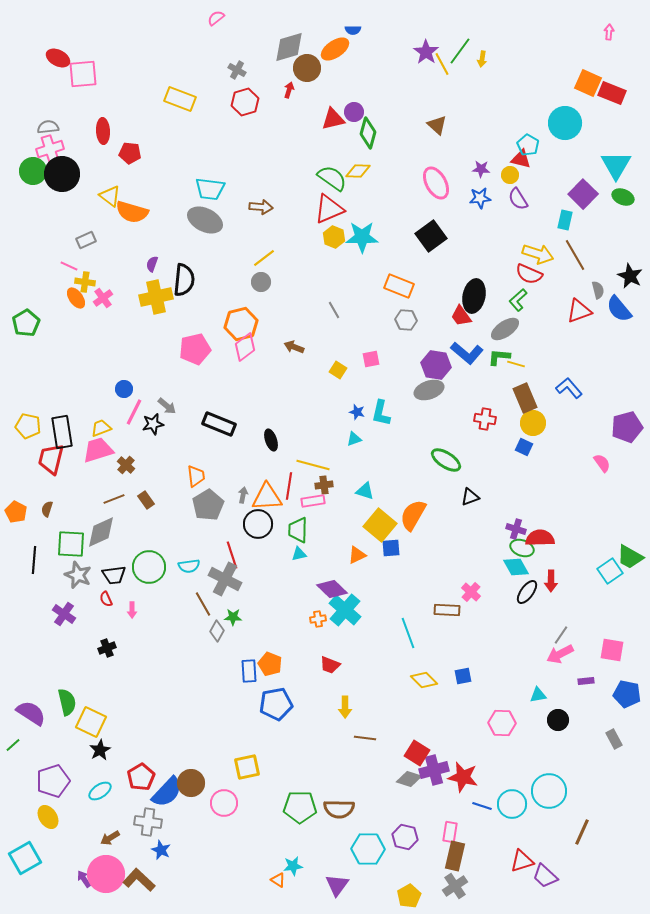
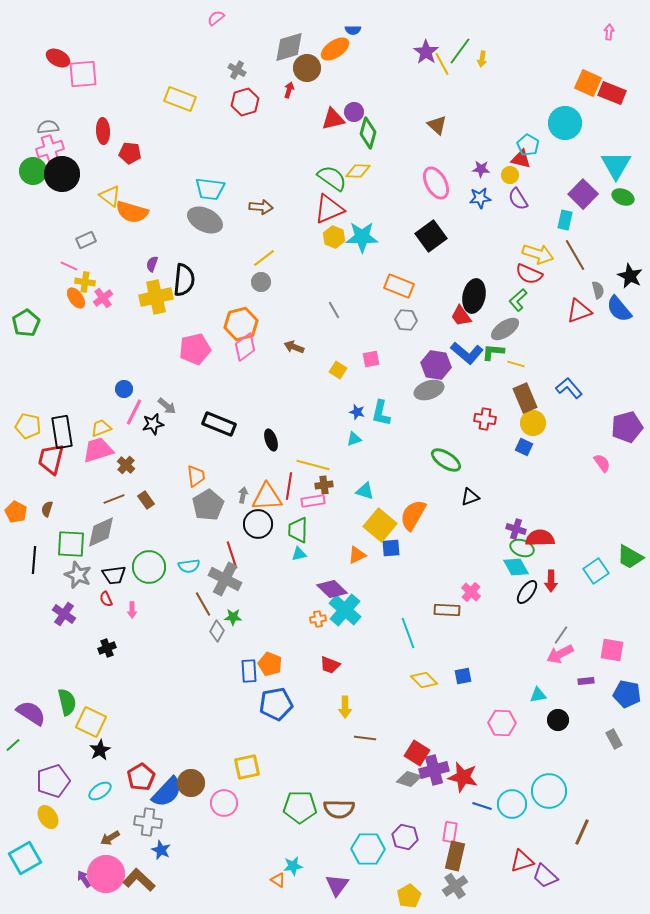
green L-shape at (499, 357): moved 6 px left, 5 px up
cyan square at (610, 571): moved 14 px left
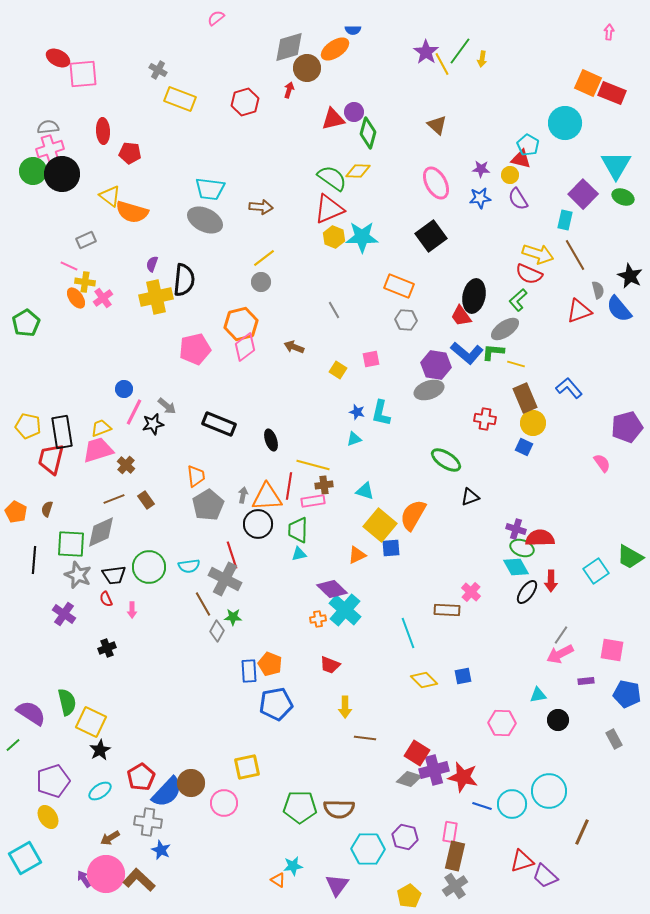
gray cross at (237, 70): moved 79 px left
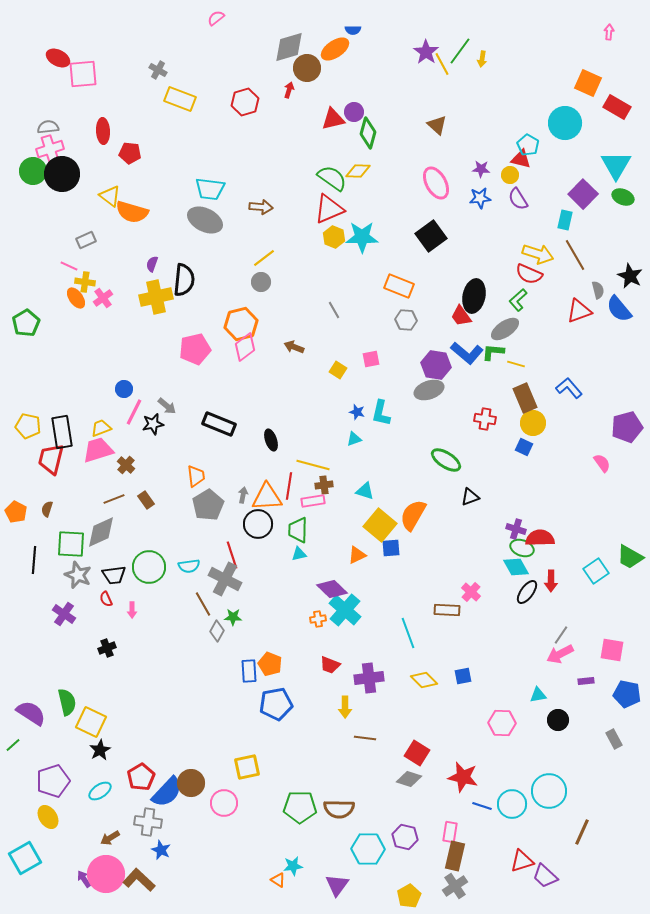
red rectangle at (612, 93): moved 5 px right, 14 px down; rotated 8 degrees clockwise
purple cross at (434, 770): moved 65 px left, 92 px up; rotated 8 degrees clockwise
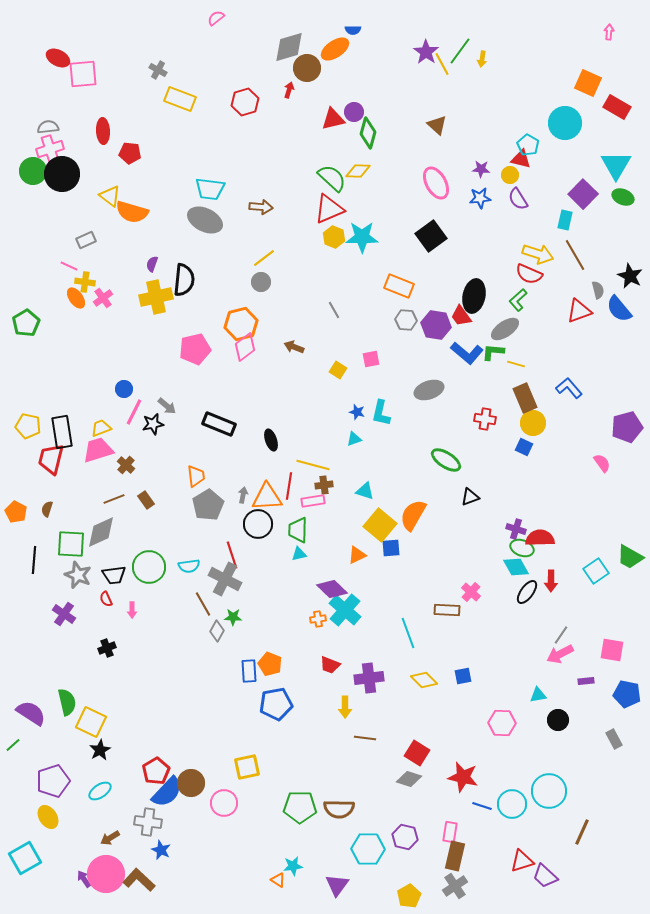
green semicircle at (332, 178): rotated 8 degrees clockwise
purple hexagon at (436, 365): moved 40 px up
red pentagon at (141, 777): moved 15 px right, 6 px up
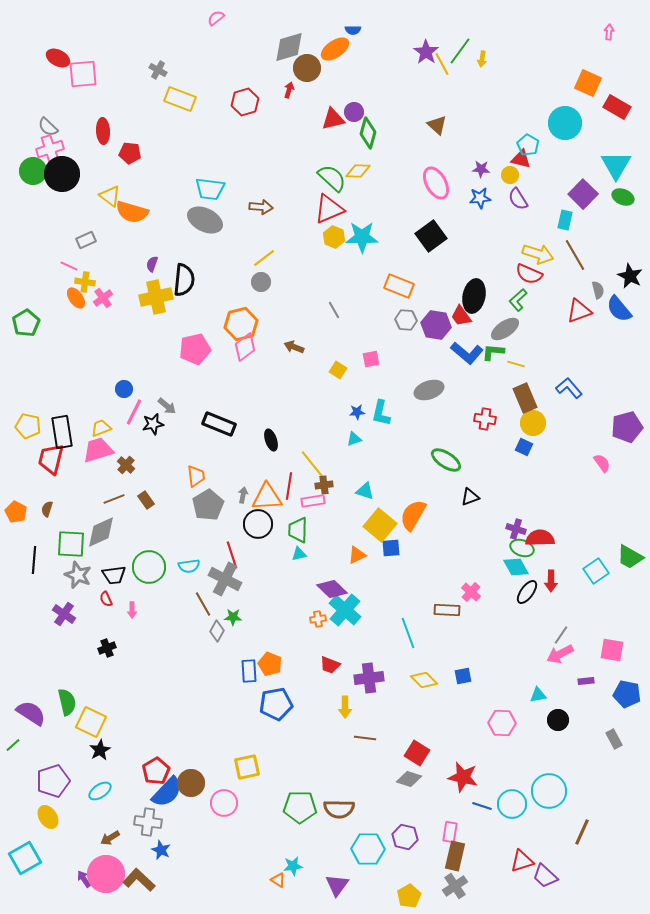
gray semicircle at (48, 127): rotated 130 degrees counterclockwise
blue star at (357, 412): rotated 21 degrees counterclockwise
yellow line at (313, 465): rotated 36 degrees clockwise
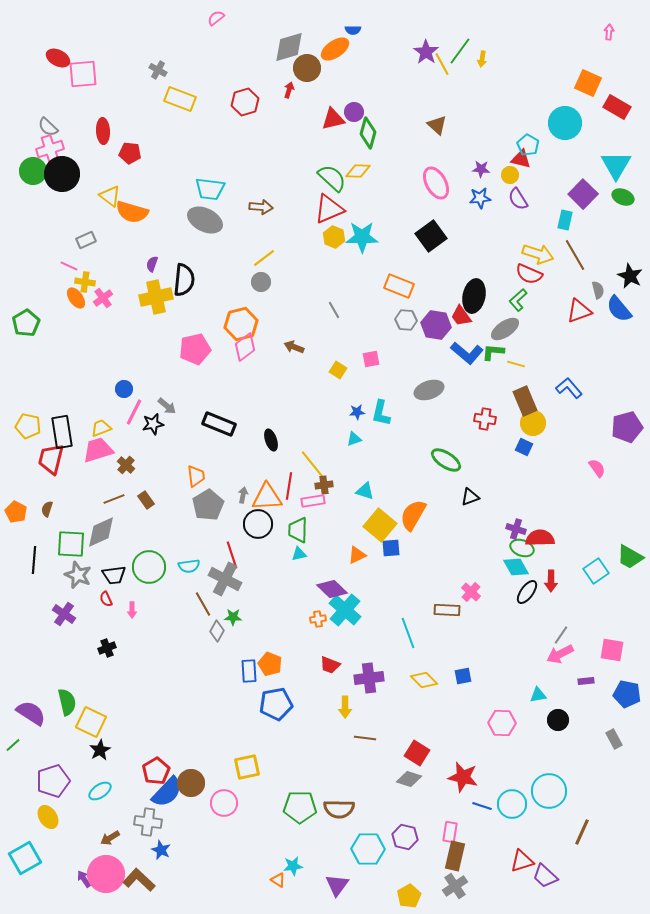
brown rectangle at (525, 398): moved 3 px down
pink semicircle at (602, 463): moved 5 px left, 5 px down
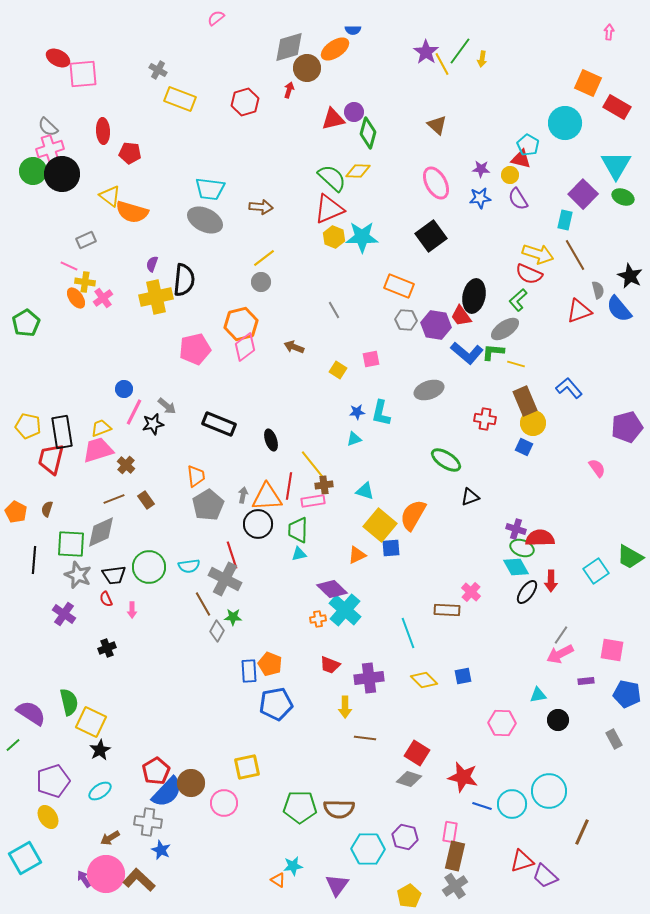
green semicircle at (67, 702): moved 2 px right
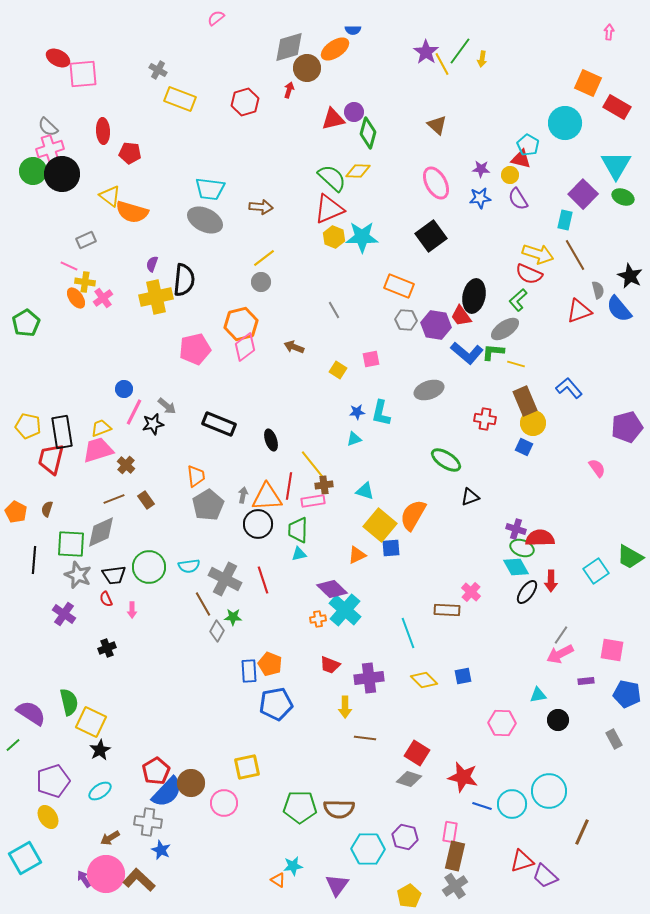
red line at (232, 555): moved 31 px right, 25 px down
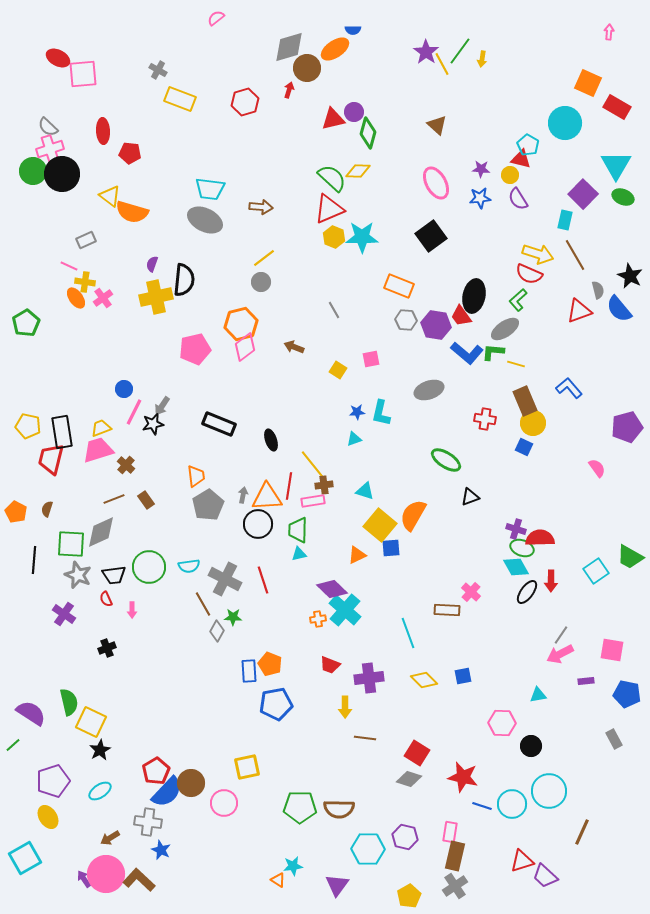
gray arrow at (167, 406): moved 5 px left; rotated 84 degrees clockwise
black circle at (558, 720): moved 27 px left, 26 px down
